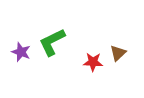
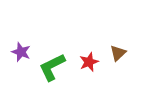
green L-shape: moved 25 px down
red star: moved 4 px left; rotated 24 degrees counterclockwise
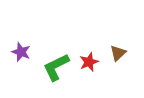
green L-shape: moved 4 px right
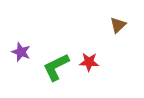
brown triangle: moved 28 px up
red star: rotated 24 degrees clockwise
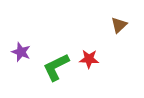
brown triangle: moved 1 px right
red star: moved 3 px up
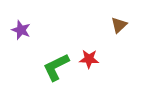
purple star: moved 22 px up
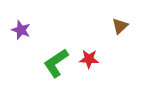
brown triangle: moved 1 px right, 1 px down
green L-shape: moved 4 px up; rotated 8 degrees counterclockwise
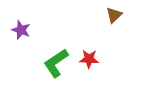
brown triangle: moved 6 px left, 11 px up
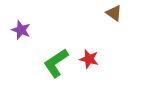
brown triangle: moved 2 px up; rotated 42 degrees counterclockwise
red star: rotated 12 degrees clockwise
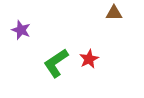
brown triangle: rotated 36 degrees counterclockwise
red star: rotated 30 degrees clockwise
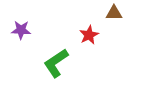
purple star: rotated 18 degrees counterclockwise
red star: moved 24 px up
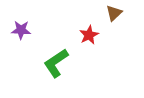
brown triangle: rotated 42 degrees counterclockwise
